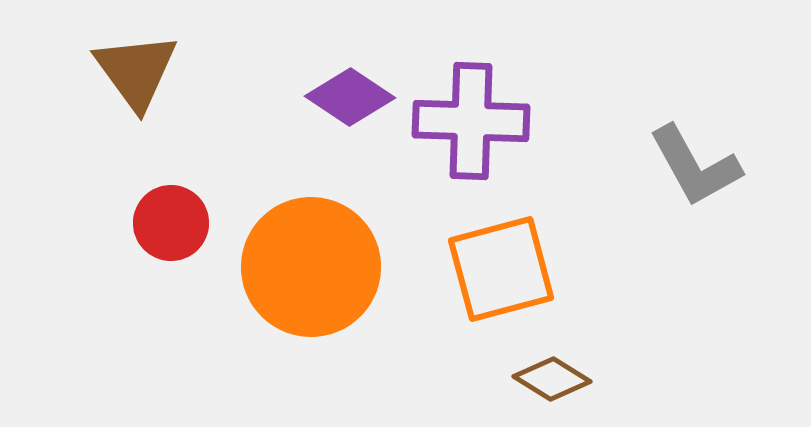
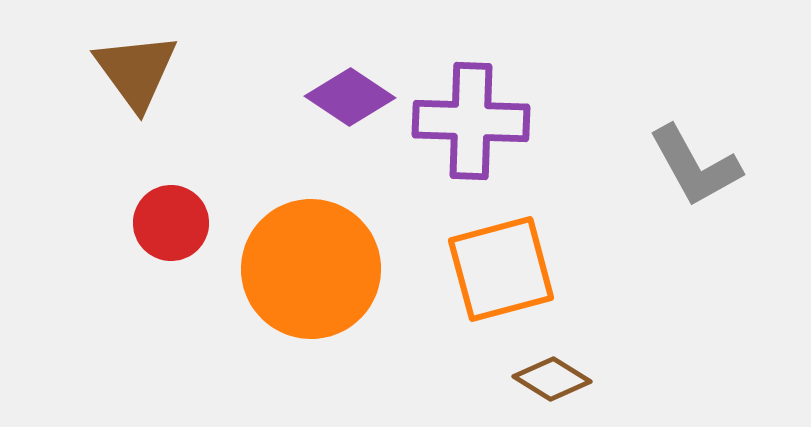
orange circle: moved 2 px down
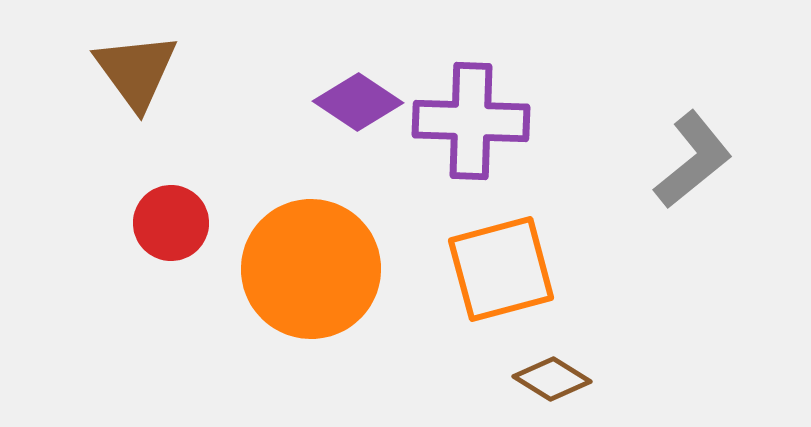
purple diamond: moved 8 px right, 5 px down
gray L-shape: moved 2 px left, 6 px up; rotated 100 degrees counterclockwise
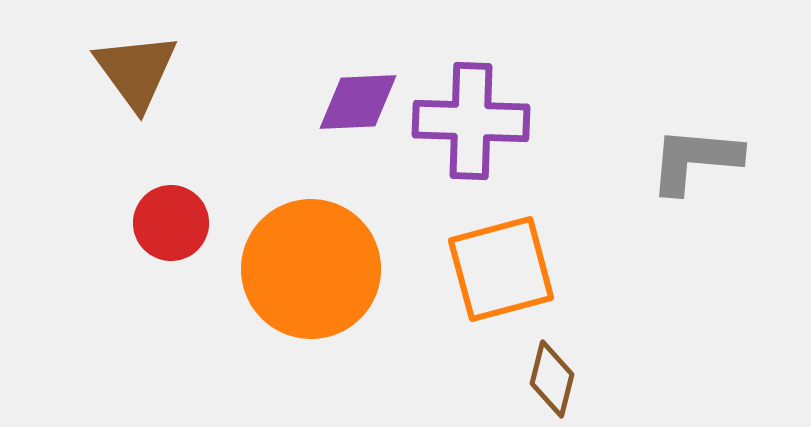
purple diamond: rotated 36 degrees counterclockwise
gray L-shape: moved 2 px right; rotated 136 degrees counterclockwise
brown diamond: rotated 72 degrees clockwise
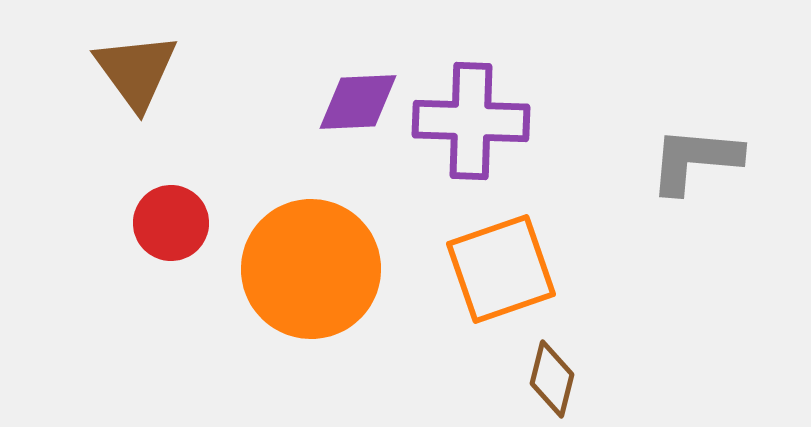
orange square: rotated 4 degrees counterclockwise
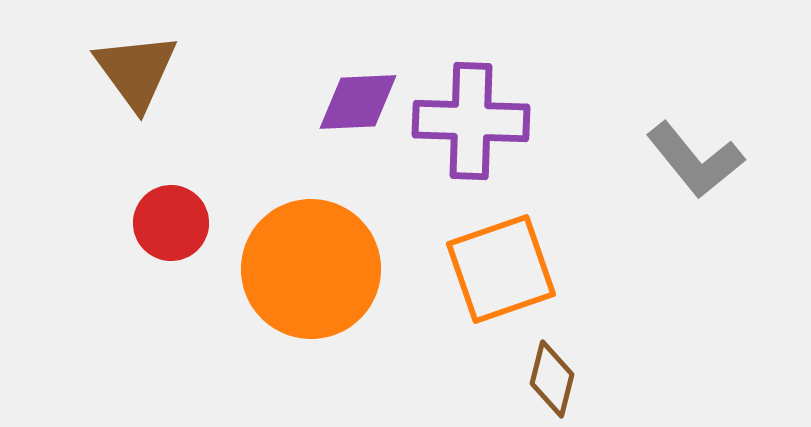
gray L-shape: rotated 134 degrees counterclockwise
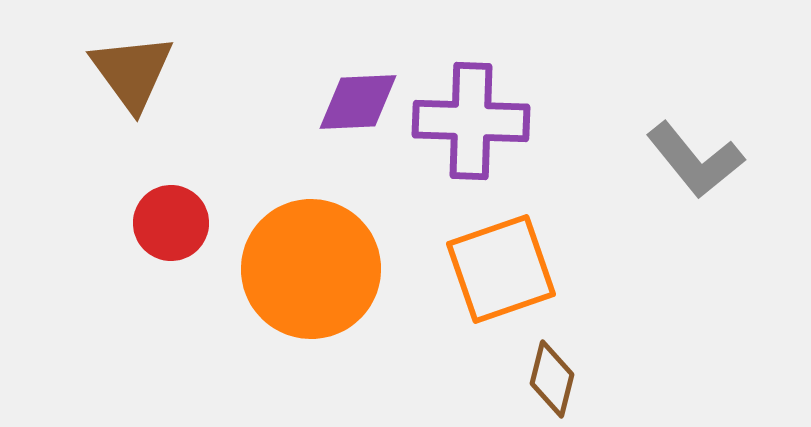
brown triangle: moved 4 px left, 1 px down
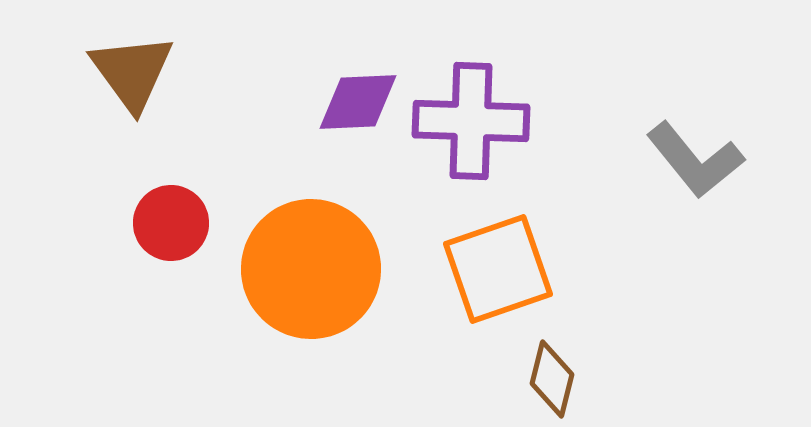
orange square: moved 3 px left
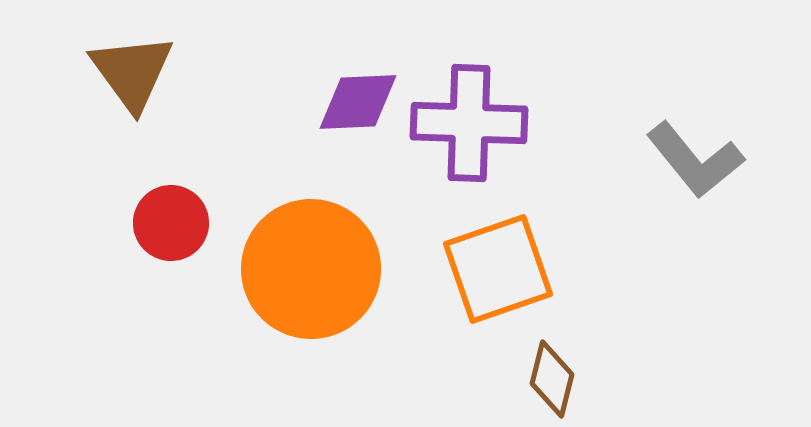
purple cross: moved 2 px left, 2 px down
